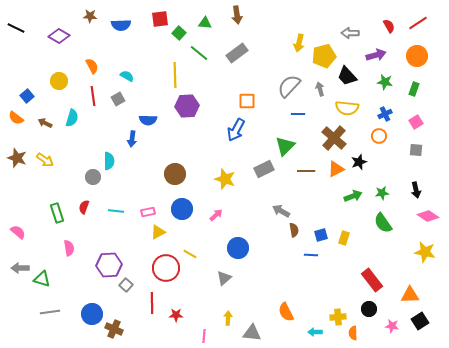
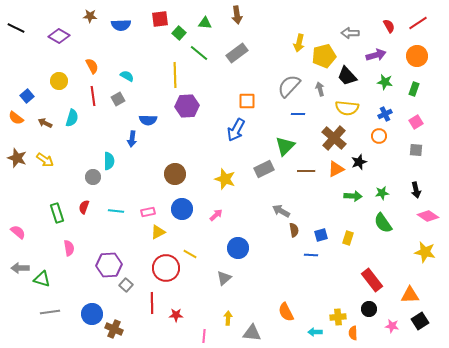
green arrow at (353, 196): rotated 24 degrees clockwise
yellow rectangle at (344, 238): moved 4 px right
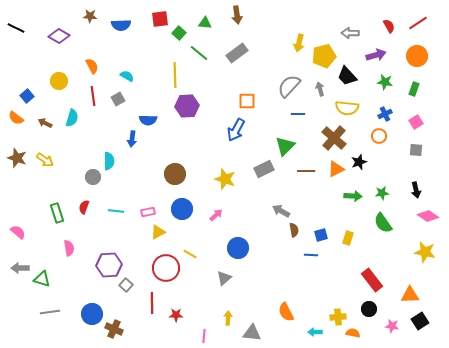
orange semicircle at (353, 333): rotated 104 degrees clockwise
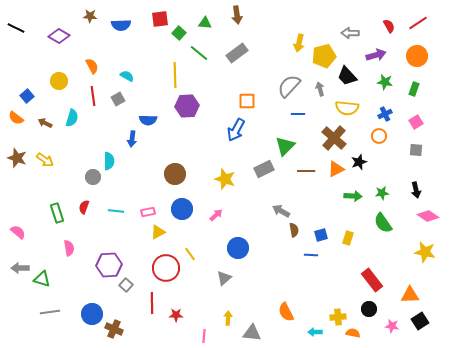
yellow line at (190, 254): rotated 24 degrees clockwise
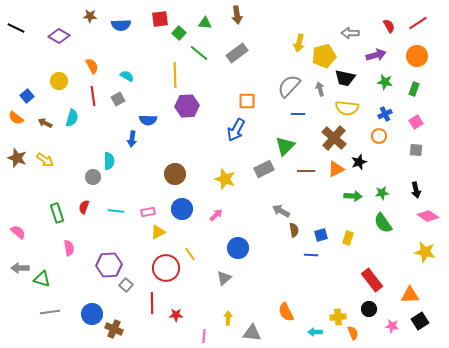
black trapezoid at (347, 76): moved 2 px left, 2 px down; rotated 35 degrees counterclockwise
orange semicircle at (353, 333): rotated 56 degrees clockwise
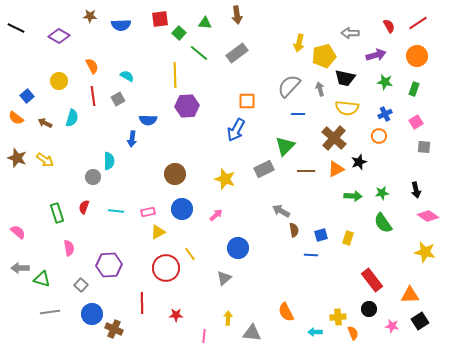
gray square at (416, 150): moved 8 px right, 3 px up
gray square at (126, 285): moved 45 px left
red line at (152, 303): moved 10 px left
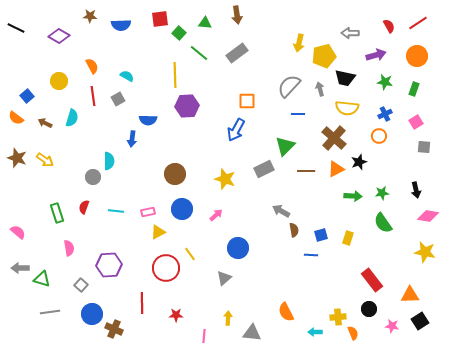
pink diamond at (428, 216): rotated 25 degrees counterclockwise
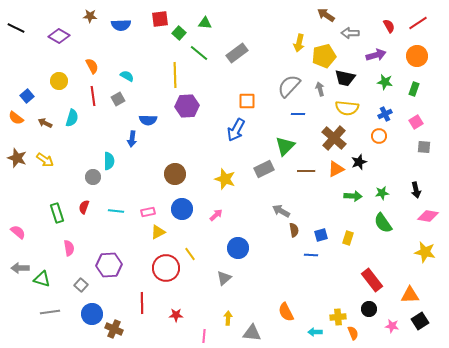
brown arrow at (237, 15): moved 89 px right; rotated 132 degrees clockwise
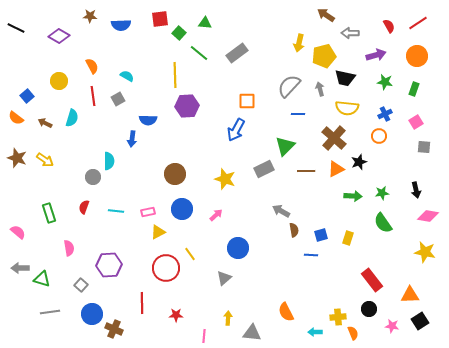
green rectangle at (57, 213): moved 8 px left
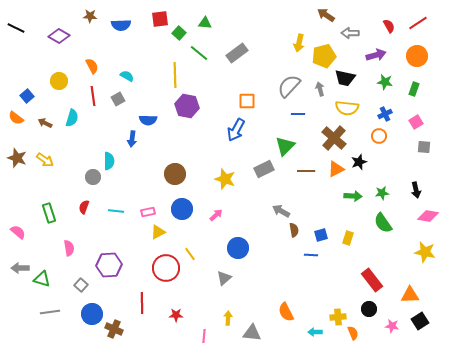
purple hexagon at (187, 106): rotated 15 degrees clockwise
